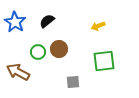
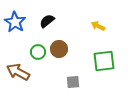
yellow arrow: rotated 48 degrees clockwise
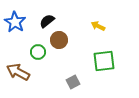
brown circle: moved 9 px up
gray square: rotated 24 degrees counterclockwise
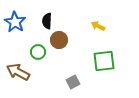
black semicircle: rotated 49 degrees counterclockwise
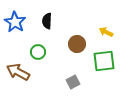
yellow arrow: moved 8 px right, 6 px down
brown circle: moved 18 px right, 4 px down
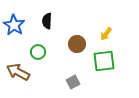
blue star: moved 1 px left, 3 px down
yellow arrow: moved 2 px down; rotated 80 degrees counterclockwise
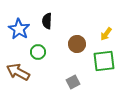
blue star: moved 5 px right, 4 px down
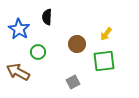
black semicircle: moved 4 px up
